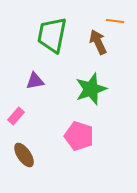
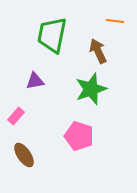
brown arrow: moved 9 px down
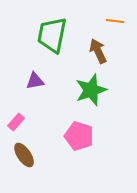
green star: moved 1 px down
pink rectangle: moved 6 px down
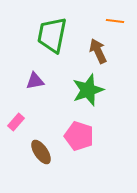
green star: moved 3 px left
brown ellipse: moved 17 px right, 3 px up
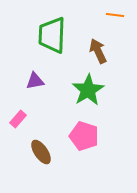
orange line: moved 6 px up
green trapezoid: rotated 9 degrees counterclockwise
green star: rotated 12 degrees counterclockwise
pink rectangle: moved 2 px right, 3 px up
pink pentagon: moved 5 px right
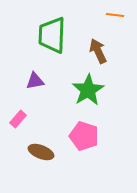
brown ellipse: rotated 35 degrees counterclockwise
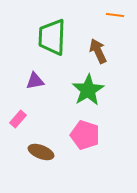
green trapezoid: moved 2 px down
pink pentagon: moved 1 px right, 1 px up
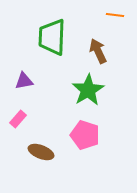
purple triangle: moved 11 px left
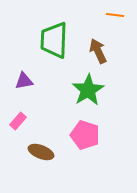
green trapezoid: moved 2 px right, 3 px down
pink rectangle: moved 2 px down
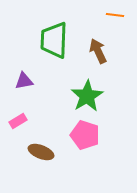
green star: moved 1 px left, 6 px down
pink rectangle: rotated 18 degrees clockwise
